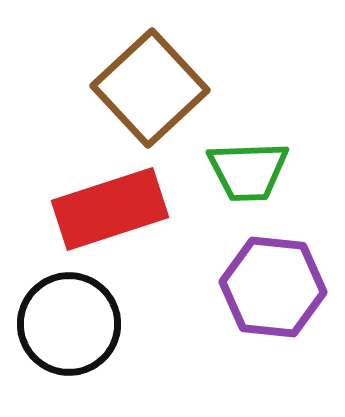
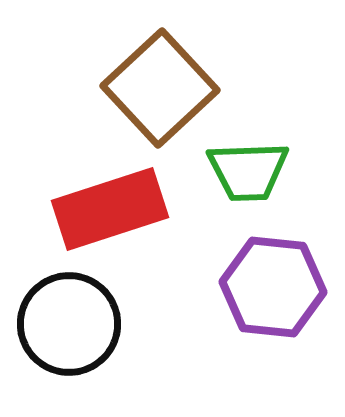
brown square: moved 10 px right
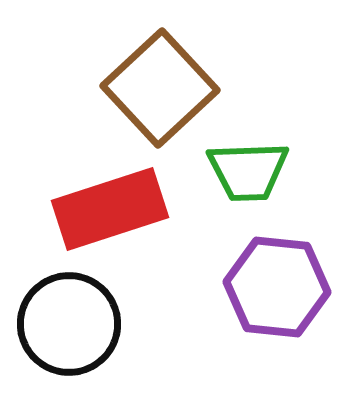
purple hexagon: moved 4 px right
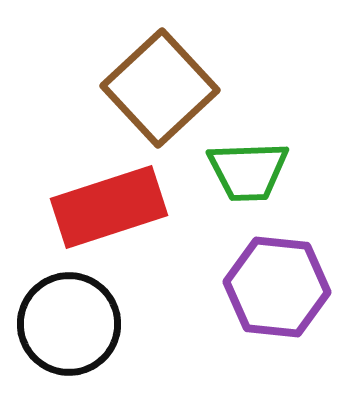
red rectangle: moved 1 px left, 2 px up
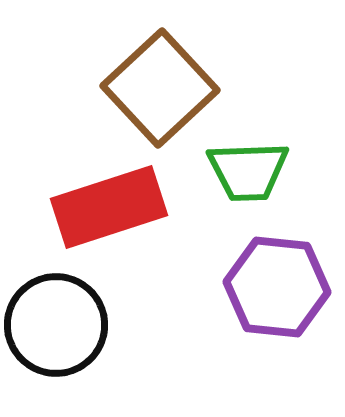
black circle: moved 13 px left, 1 px down
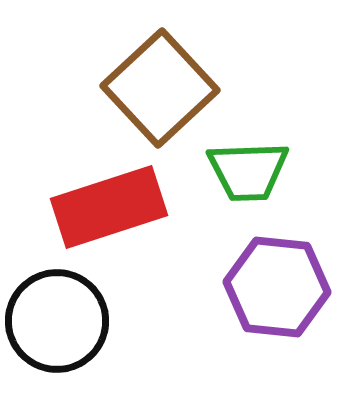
black circle: moved 1 px right, 4 px up
